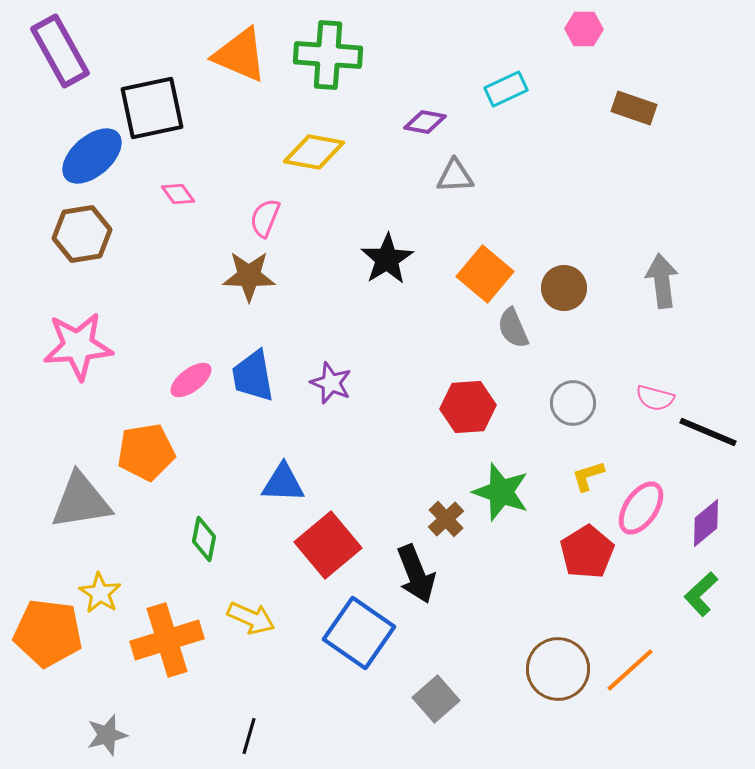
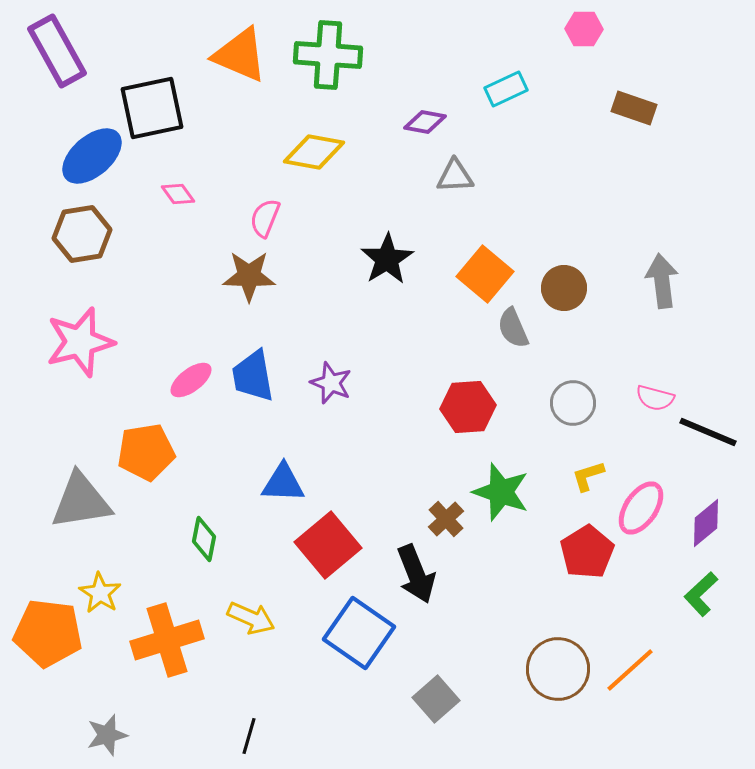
purple rectangle at (60, 51): moved 3 px left
pink star at (78, 346): moved 2 px right, 4 px up; rotated 10 degrees counterclockwise
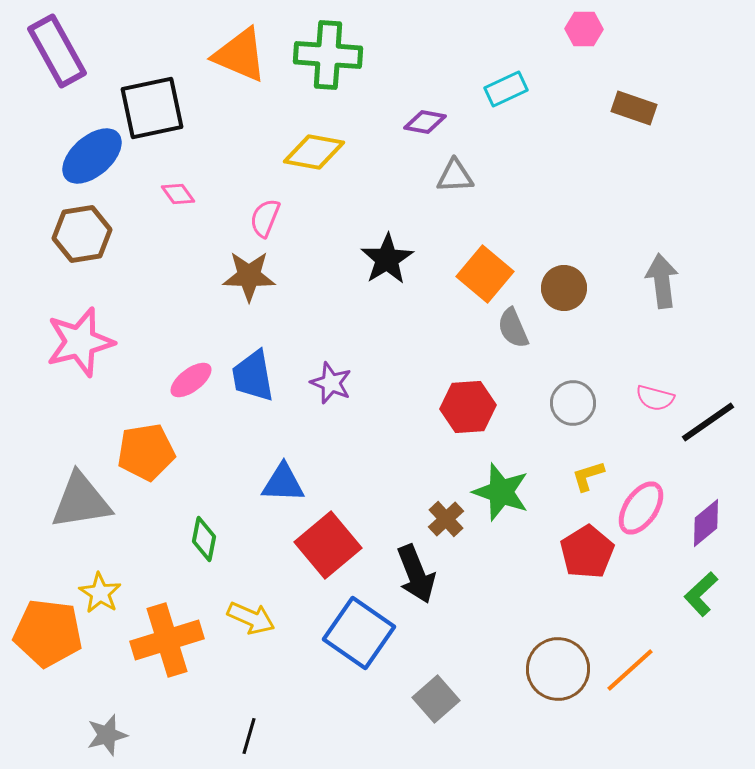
black line at (708, 432): moved 10 px up; rotated 58 degrees counterclockwise
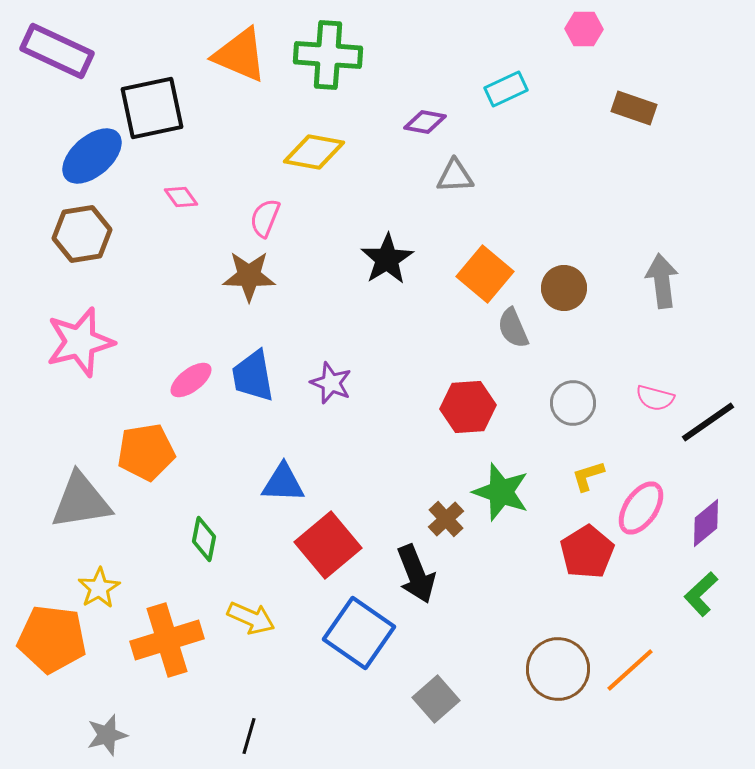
purple rectangle at (57, 51): rotated 36 degrees counterclockwise
pink diamond at (178, 194): moved 3 px right, 3 px down
yellow star at (100, 593): moved 1 px left, 5 px up; rotated 9 degrees clockwise
orange pentagon at (48, 633): moved 4 px right, 6 px down
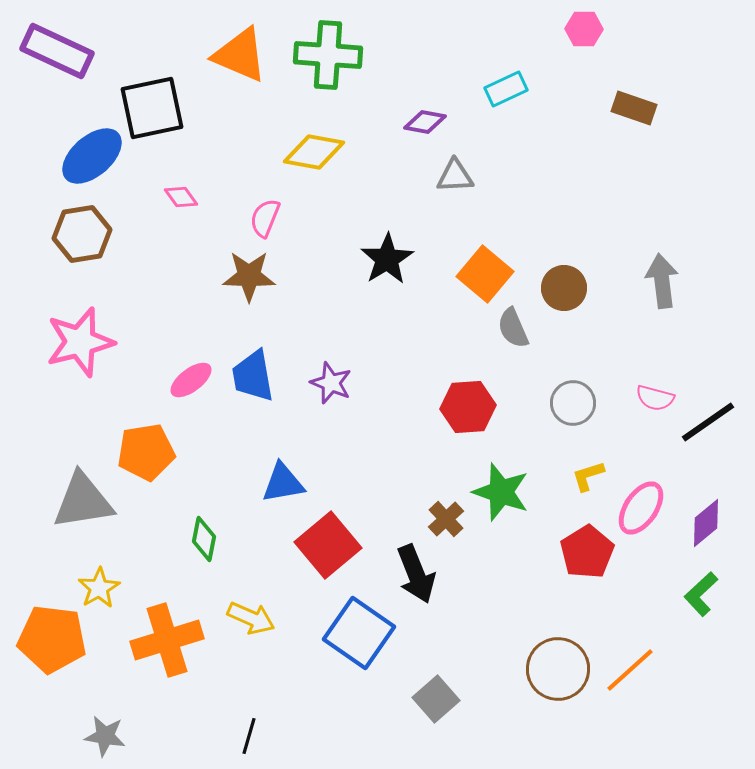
blue triangle at (283, 483): rotated 12 degrees counterclockwise
gray triangle at (81, 501): moved 2 px right
gray star at (107, 735): moved 2 px left, 1 px down; rotated 24 degrees clockwise
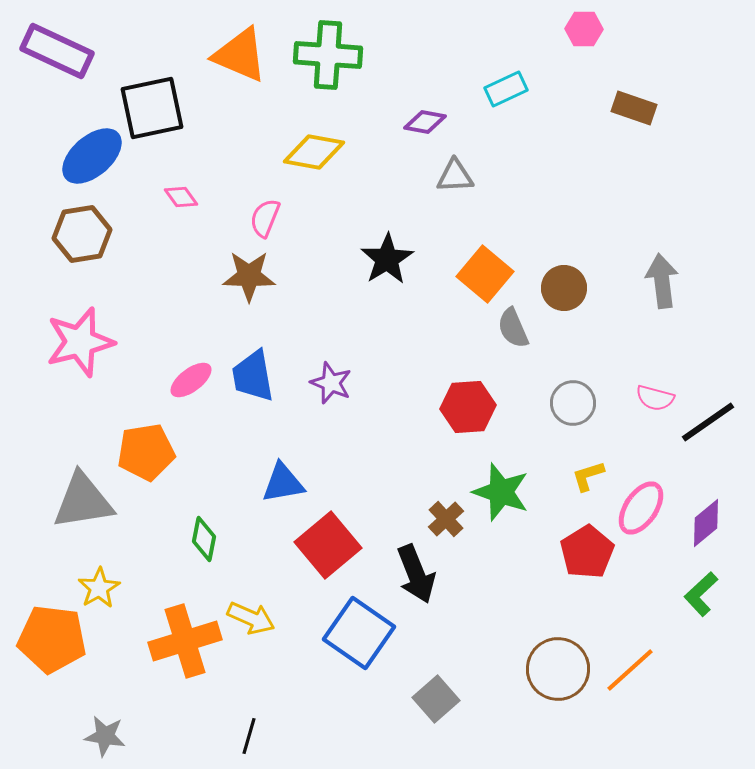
orange cross at (167, 640): moved 18 px right, 1 px down
